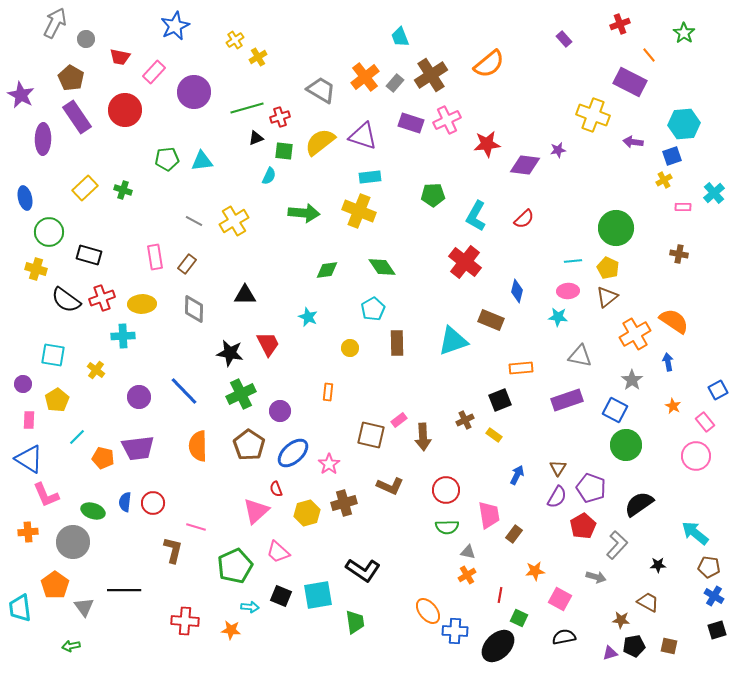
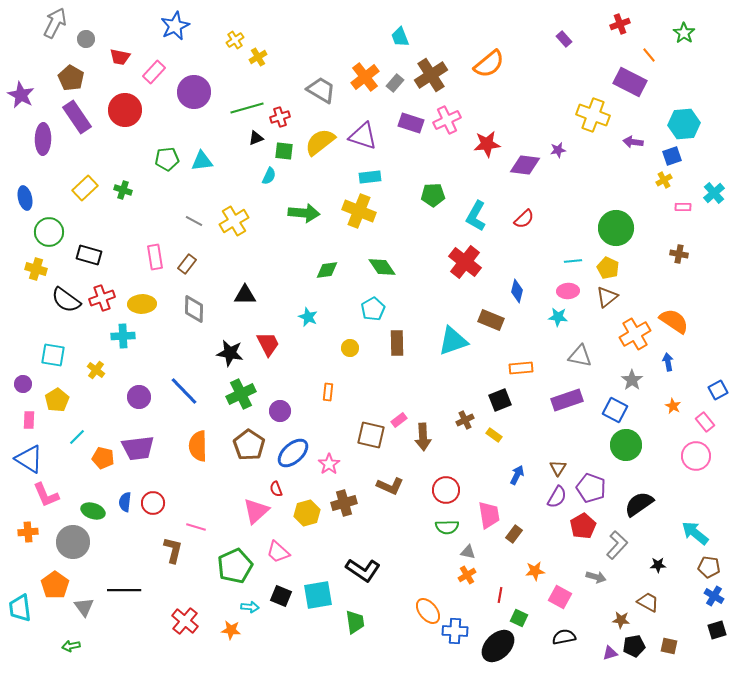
pink square at (560, 599): moved 2 px up
red cross at (185, 621): rotated 36 degrees clockwise
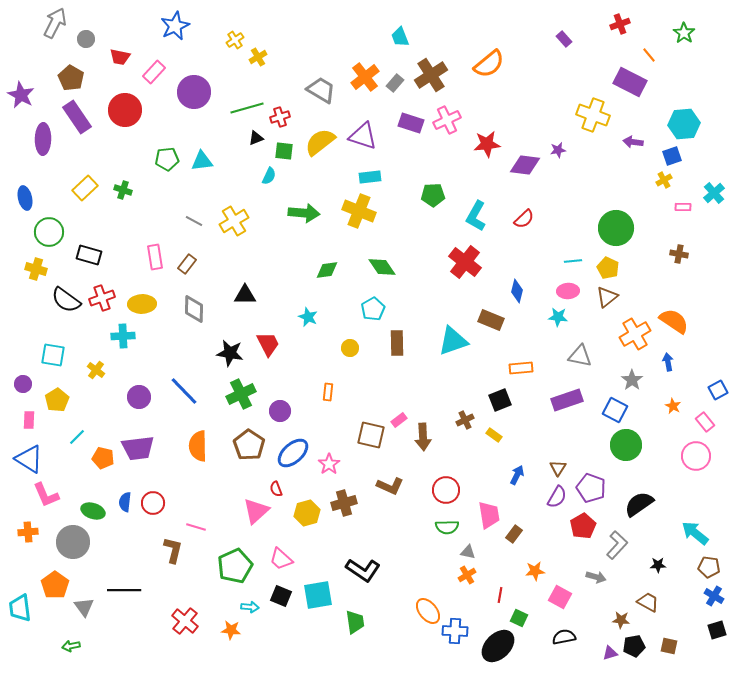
pink trapezoid at (278, 552): moved 3 px right, 7 px down
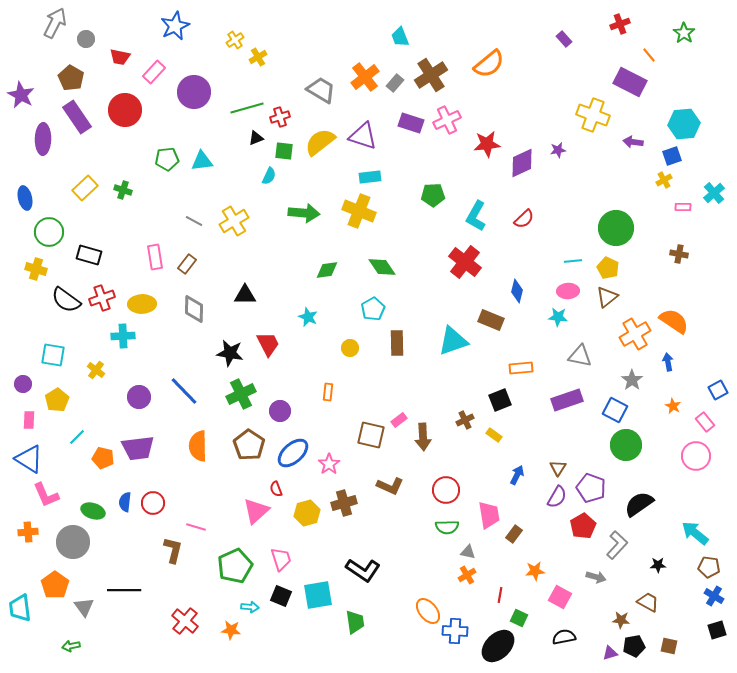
purple diamond at (525, 165): moved 3 px left, 2 px up; rotated 32 degrees counterclockwise
pink trapezoid at (281, 559): rotated 150 degrees counterclockwise
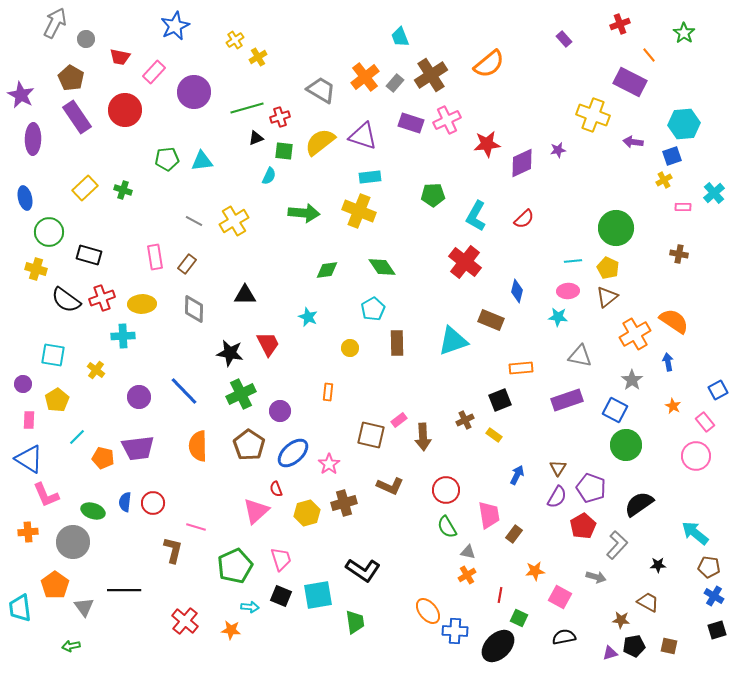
purple ellipse at (43, 139): moved 10 px left
green semicircle at (447, 527): rotated 60 degrees clockwise
